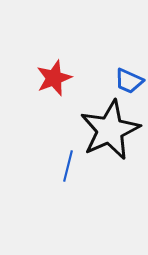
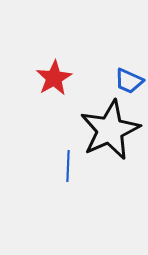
red star: rotated 9 degrees counterclockwise
blue line: rotated 12 degrees counterclockwise
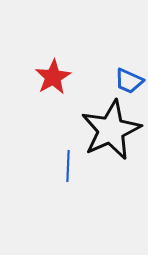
red star: moved 1 px left, 1 px up
black star: moved 1 px right
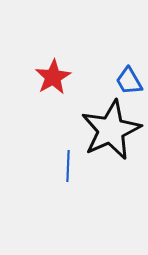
blue trapezoid: rotated 36 degrees clockwise
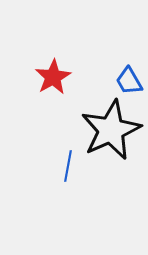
blue line: rotated 8 degrees clockwise
